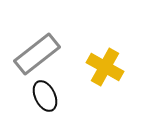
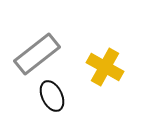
black ellipse: moved 7 px right
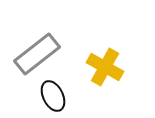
black ellipse: moved 1 px right
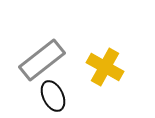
gray rectangle: moved 5 px right, 6 px down
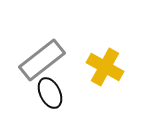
black ellipse: moved 3 px left, 3 px up
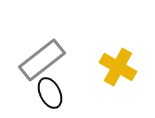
yellow cross: moved 13 px right
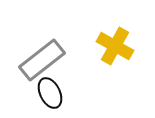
yellow cross: moved 3 px left, 21 px up
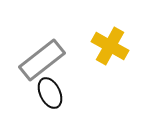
yellow cross: moved 5 px left
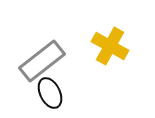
gray rectangle: moved 1 px down
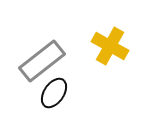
black ellipse: moved 4 px right; rotated 60 degrees clockwise
